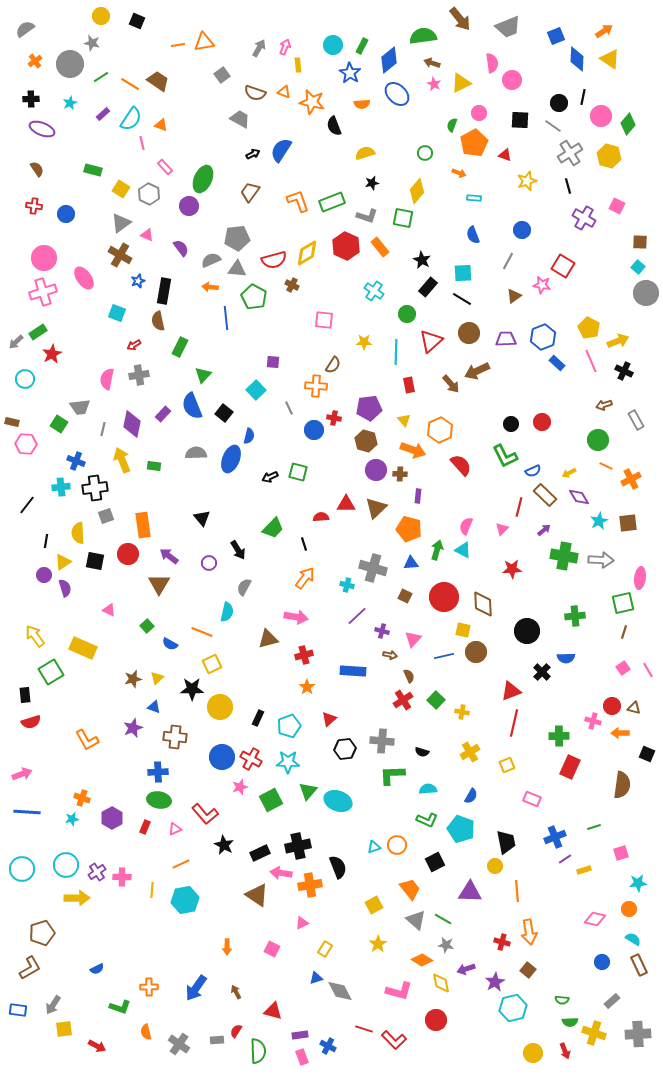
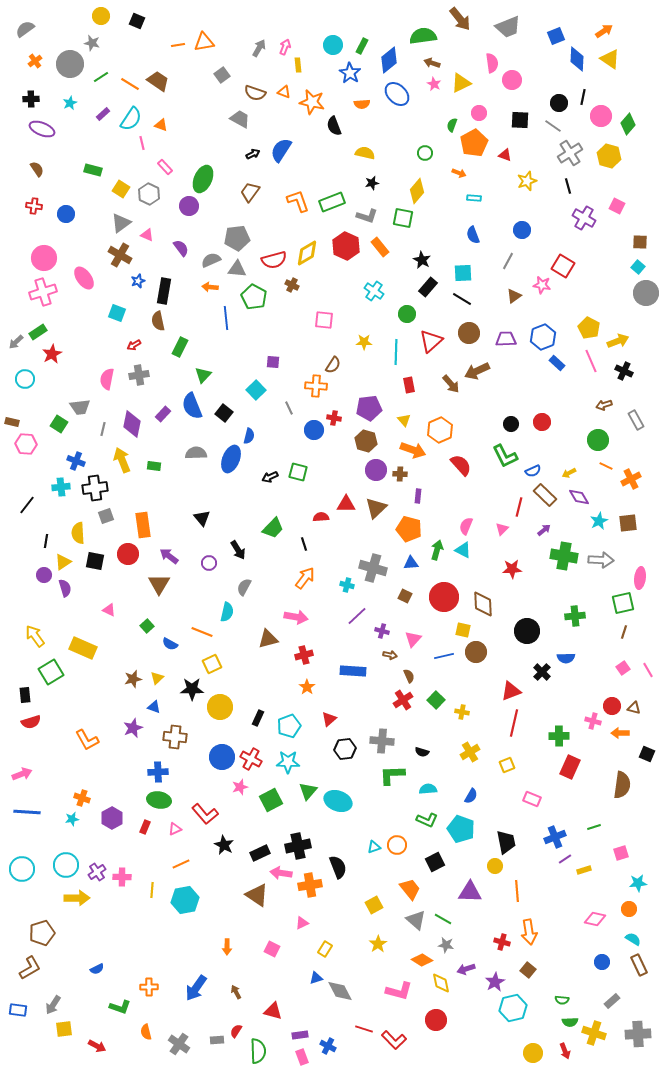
yellow semicircle at (365, 153): rotated 30 degrees clockwise
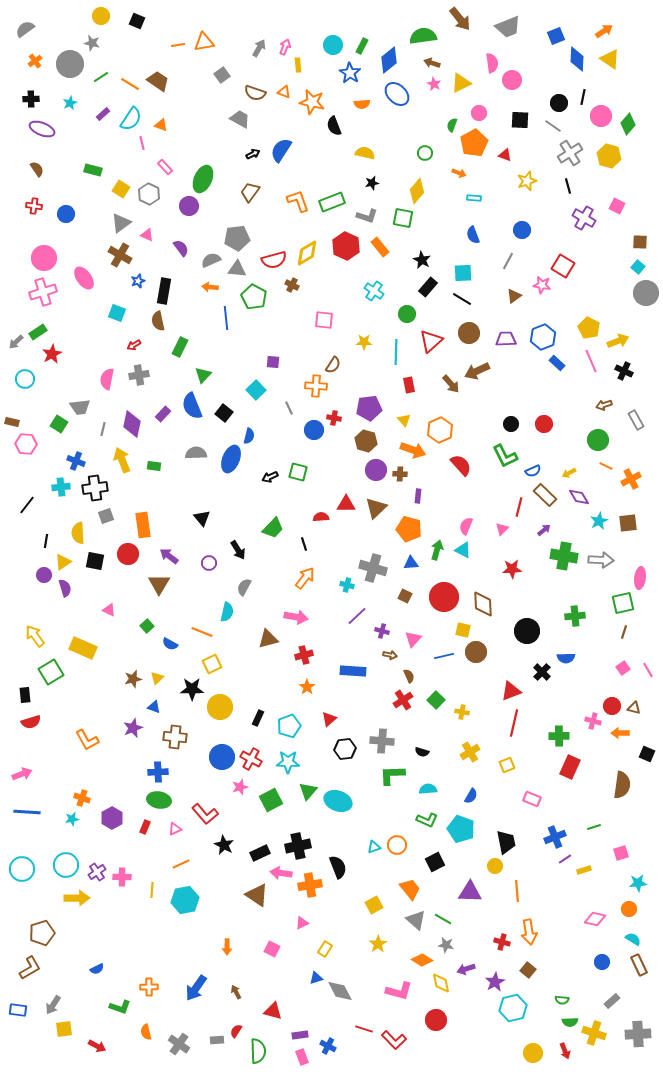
red circle at (542, 422): moved 2 px right, 2 px down
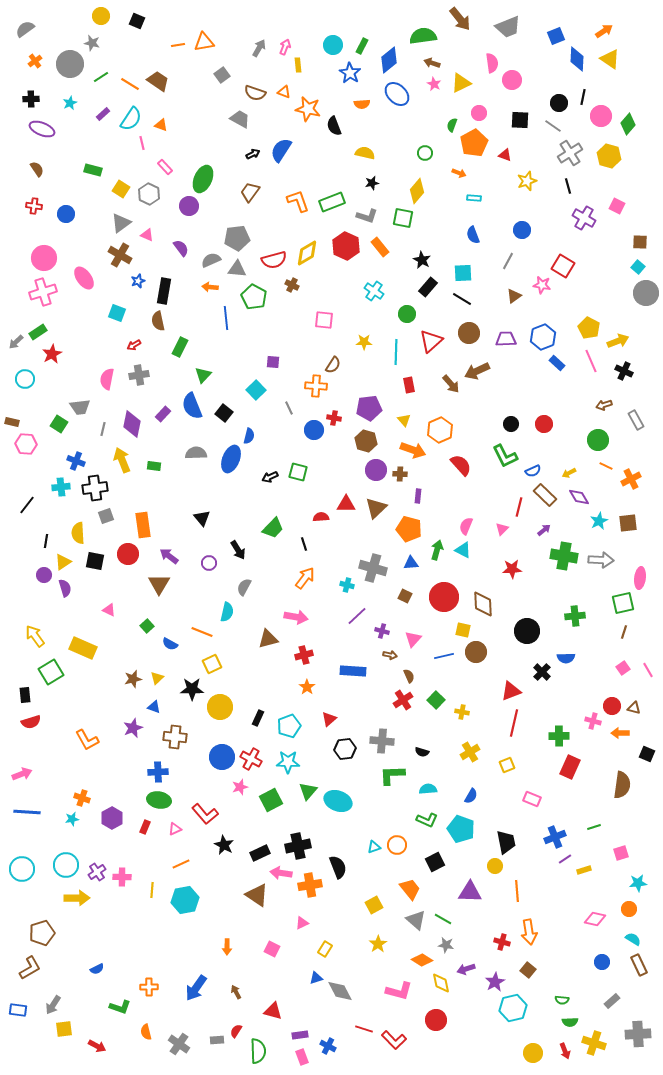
orange star at (312, 102): moved 4 px left, 7 px down
yellow cross at (594, 1033): moved 10 px down
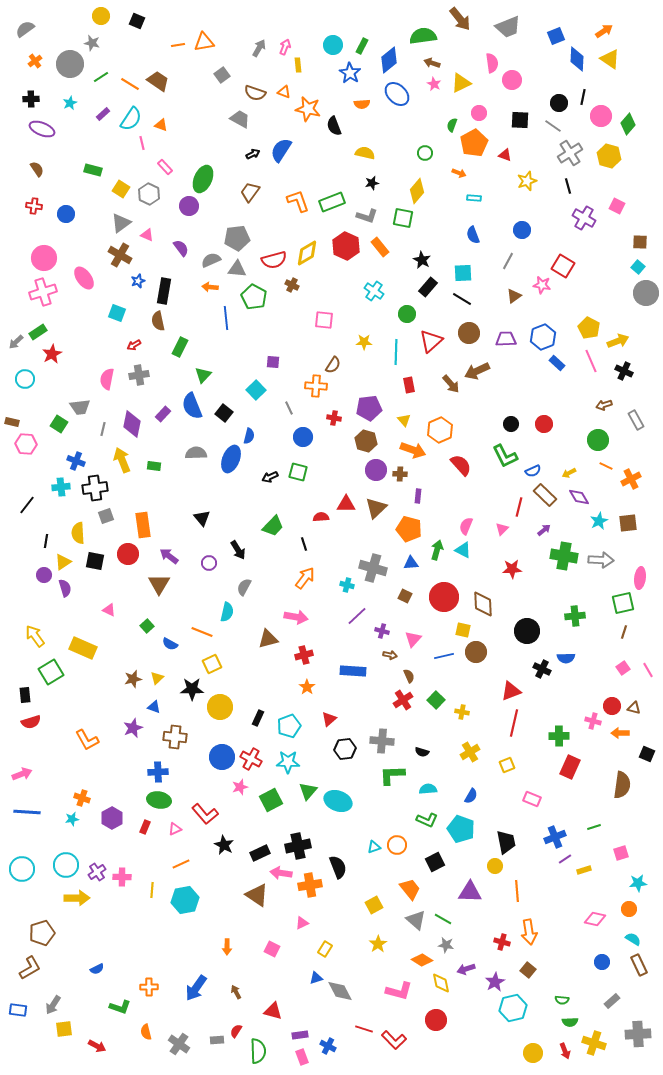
blue circle at (314, 430): moved 11 px left, 7 px down
green trapezoid at (273, 528): moved 2 px up
black cross at (542, 672): moved 3 px up; rotated 18 degrees counterclockwise
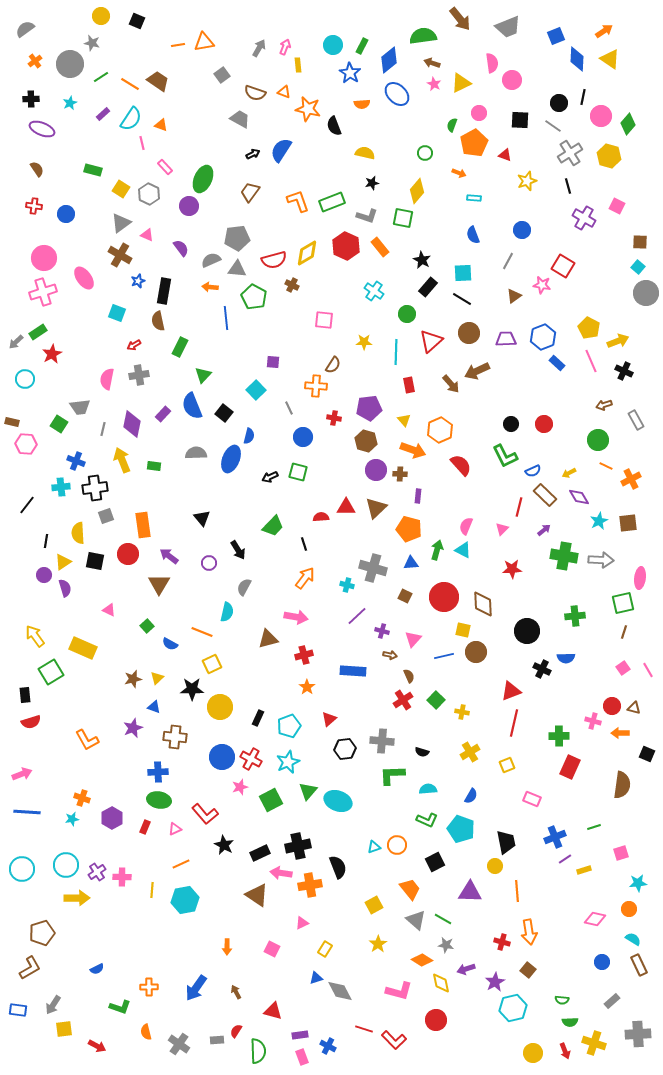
red triangle at (346, 504): moved 3 px down
cyan star at (288, 762): rotated 25 degrees counterclockwise
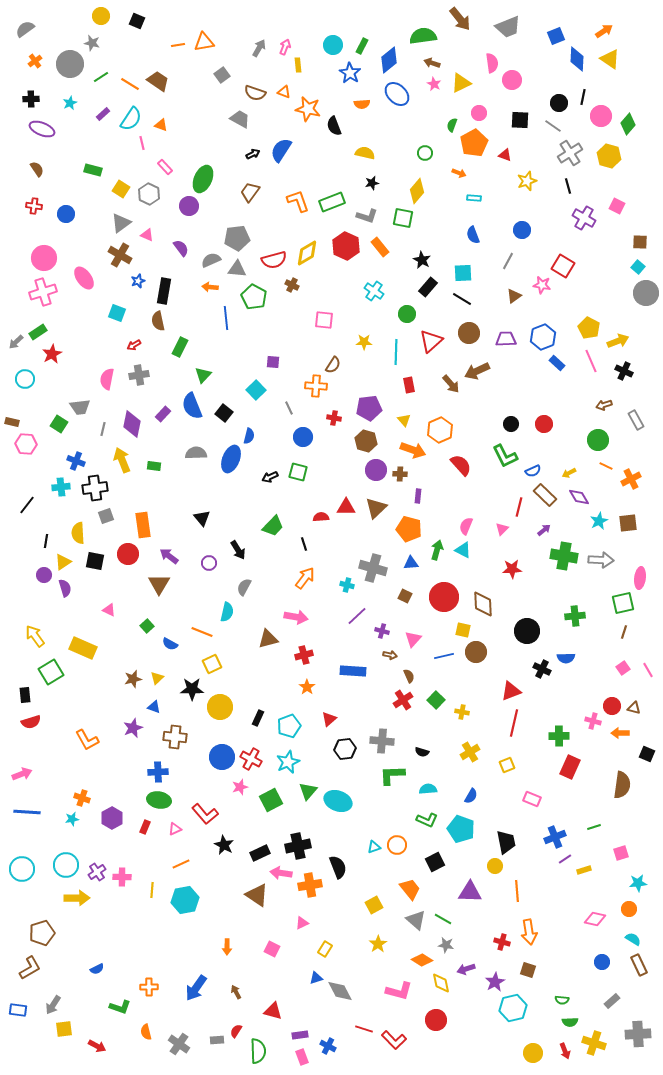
brown square at (528, 970): rotated 21 degrees counterclockwise
